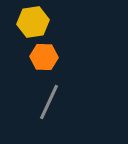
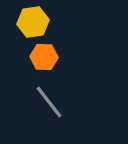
gray line: rotated 63 degrees counterclockwise
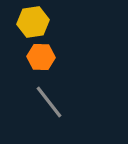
orange hexagon: moved 3 px left
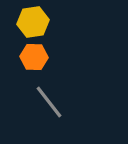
orange hexagon: moved 7 px left
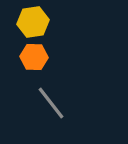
gray line: moved 2 px right, 1 px down
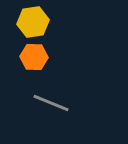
gray line: rotated 30 degrees counterclockwise
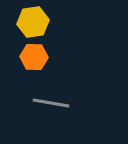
gray line: rotated 12 degrees counterclockwise
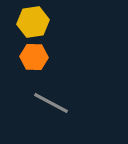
gray line: rotated 18 degrees clockwise
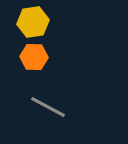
gray line: moved 3 px left, 4 px down
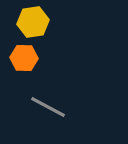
orange hexagon: moved 10 px left, 1 px down
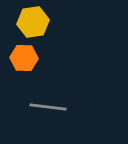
gray line: rotated 21 degrees counterclockwise
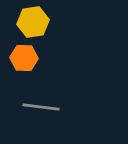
gray line: moved 7 px left
